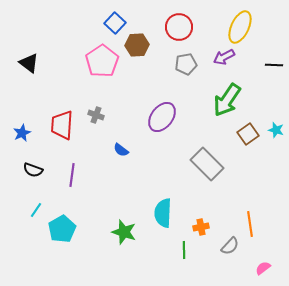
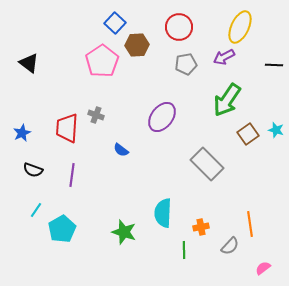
red trapezoid: moved 5 px right, 3 px down
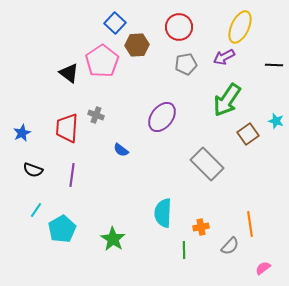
black triangle: moved 40 px right, 10 px down
cyan star: moved 9 px up
green star: moved 11 px left, 7 px down; rotated 15 degrees clockwise
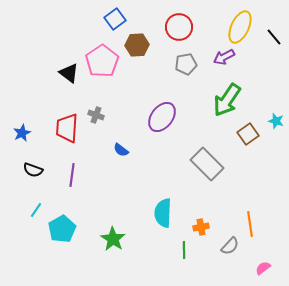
blue square: moved 4 px up; rotated 10 degrees clockwise
black line: moved 28 px up; rotated 48 degrees clockwise
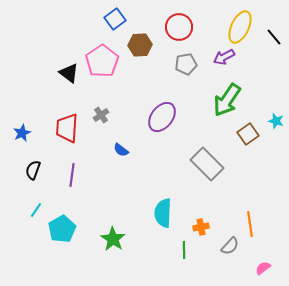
brown hexagon: moved 3 px right
gray cross: moved 5 px right; rotated 35 degrees clockwise
black semicircle: rotated 90 degrees clockwise
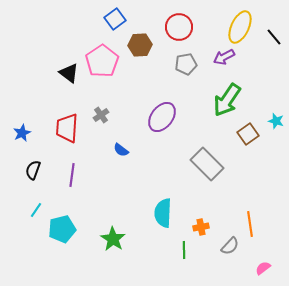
cyan pentagon: rotated 16 degrees clockwise
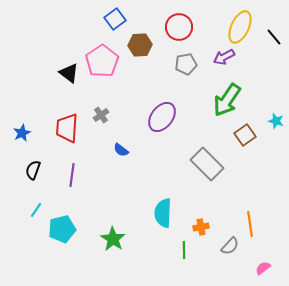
brown square: moved 3 px left, 1 px down
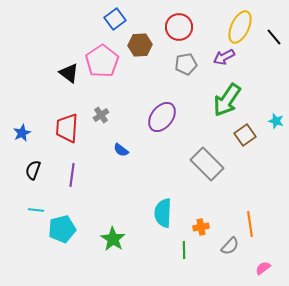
cyan line: rotated 63 degrees clockwise
